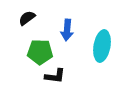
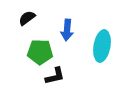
black L-shape: rotated 20 degrees counterclockwise
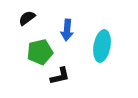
green pentagon: rotated 15 degrees counterclockwise
black L-shape: moved 5 px right
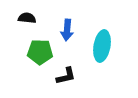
black semicircle: rotated 42 degrees clockwise
green pentagon: rotated 15 degrees clockwise
black L-shape: moved 6 px right
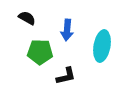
black semicircle: rotated 24 degrees clockwise
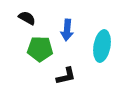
green pentagon: moved 3 px up
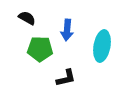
black L-shape: moved 2 px down
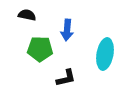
black semicircle: moved 3 px up; rotated 18 degrees counterclockwise
cyan ellipse: moved 3 px right, 8 px down
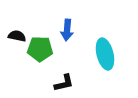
black semicircle: moved 10 px left, 21 px down
cyan ellipse: rotated 24 degrees counterclockwise
black L-shape: moved 2 px left, 5 px down
